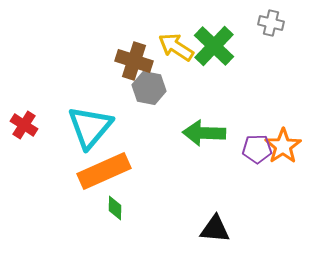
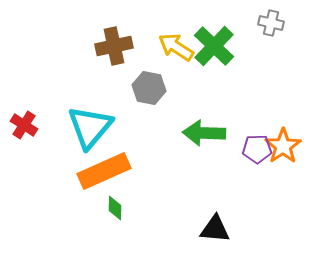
brown cross: moved 20 px left, 15 px up; rotated 30 degrees counterclockwise
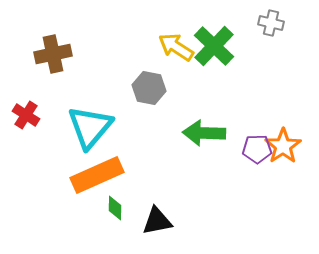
brown cross: moved 61 px left, 8 px down
red cross: moved 2 px right, 10 px up
orange rectangle: moved 7 px left, 4 px down
black triangle: moved 58 px left, 8 px up; rotated 16 degrees counterclockwise
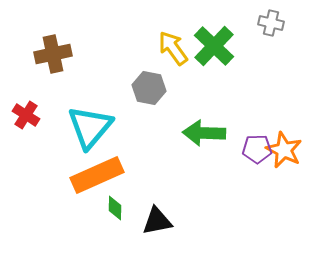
yellow arrow: moved 3 px left, 1 px down; rotated 21 degrees clockwise
orange star: moved 1 px right, 4 px down; rotated 12 degrees counterclockwise
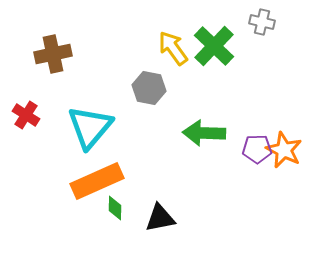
gray cross: moved 9 px left, 1 px up
orange rectangle: moved 6 px down
black triangle: moved 3 px right, 3 px up
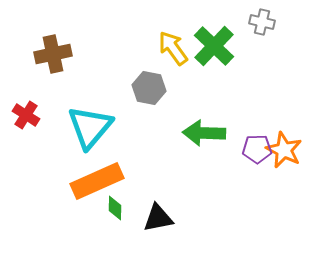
black triangle: moved 2 px left
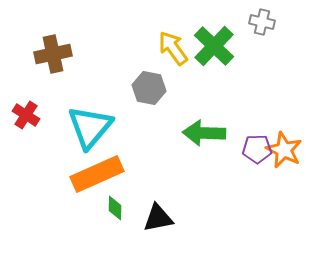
orange rectangle: moved 7 px up
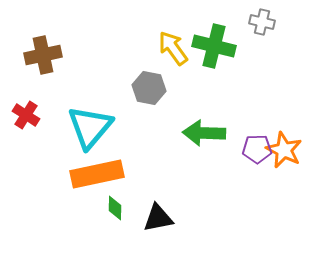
green cross: rotated 30 degrees counterclockwise
brown cross: moved 10 px left, 1 px down
orange rectangle: rotated 12 degrees clockwise
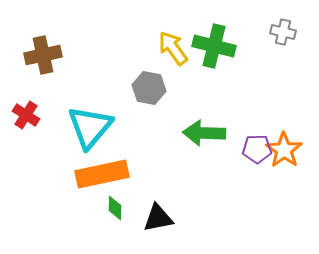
gray cross: moved 21 px right, 10 px down
orange star: rotated 9 degrees clockwise
orange rectangle: moved 5 px right
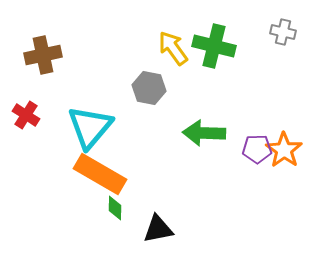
orange rectangle: moved 2 px left; rotated 42 degrees clockwise
black triangle: moved 11 px down
